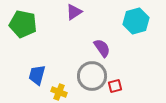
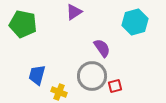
cyan hexagon: moved 1 px left, 1 px down
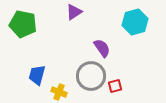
gray circle: moved 1 px left
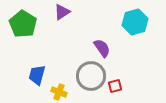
purple triangle: moved 12 px left
green pentagon: rotated 20 degrees clockwise
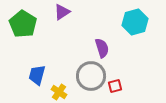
purple semicircle: rotated 18 degrees clockwise
yellow cross: rotated 14 degrees clockwise
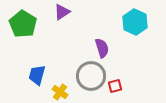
cyan hexagon: rotated 20 degrees counterclockwise
yellow cross: moved 1 px right
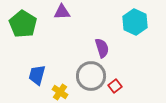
purple triangle: rotated 30 degrees clockwise
red square: rotated 24 degrees counterclockwise
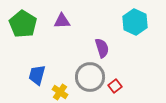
purple triangle: moved 9 px down
gray circle: moved 1 px left, 1 px down
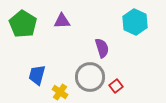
red square: moved 1 px right
